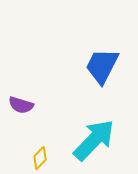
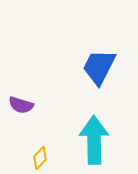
blue trapezoid: moved 3 px left, 1 px down
cyan arrow: rotated 45 degrees counterclockwise
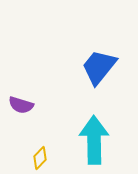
blue trapezoid: rotated 12 degrees clockwise
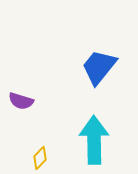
purple semicircle: moved 4 px up
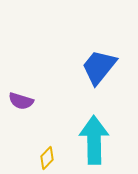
yellow diamond: moved 7 px right
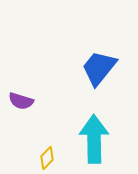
blue trapezoid: moved 1 px down
cyan arrow: moved 1 px up
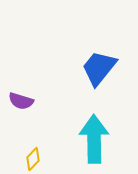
yellow diamond: moved 14 px left, 1 px down
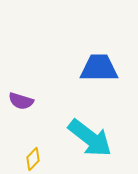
blue trapezoid: rotated 51 degrees clockwise
cyan arrow: moved 4 px left, 1 px up; rotated 129 degrees clockwise
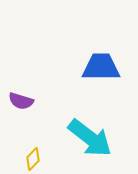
blue trapezoid: moved 2 px right, 1 px up
